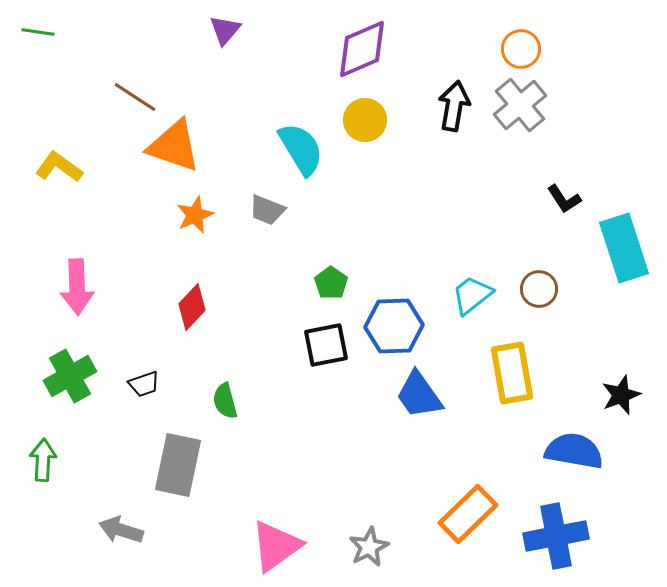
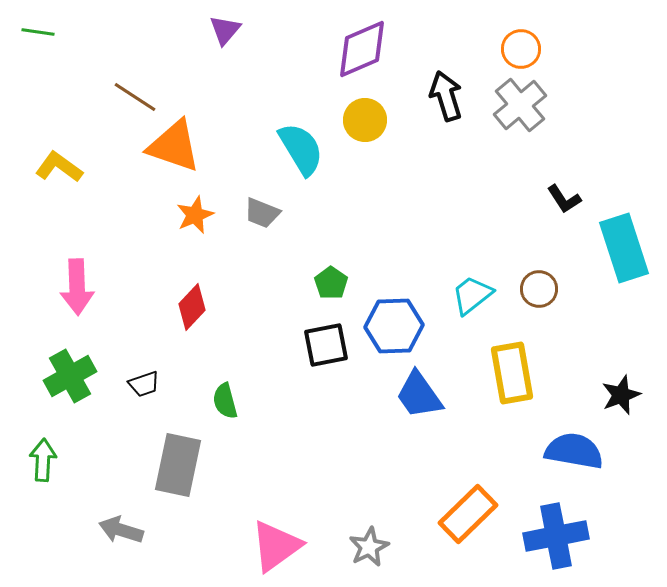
black arrow: moved 8 px left, 10 px up; rotated 27 degrees counterclockwise
gray trapezoid: moved 5 px left, 3 px down
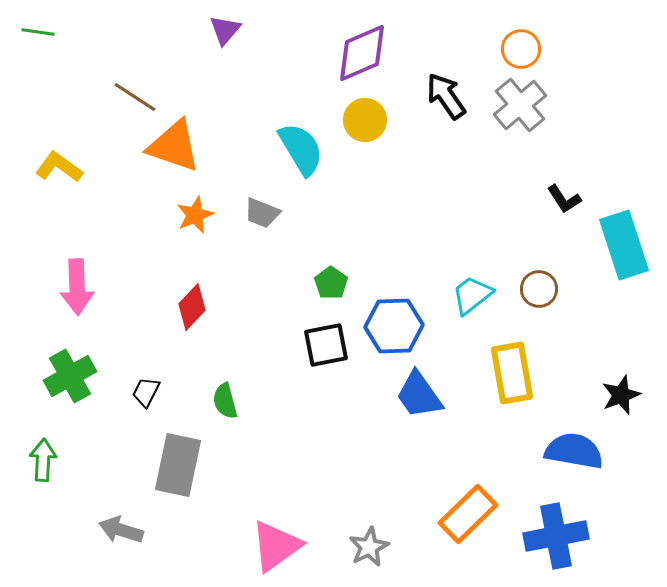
purple diamond: moved 4 px down
black arrow: rotated 18 degrees counterclockwise
cyan rectangle: moved 3 px up
black trapezoid: moved 2 px right, 8 px down; rotated 136 degrees clockwise
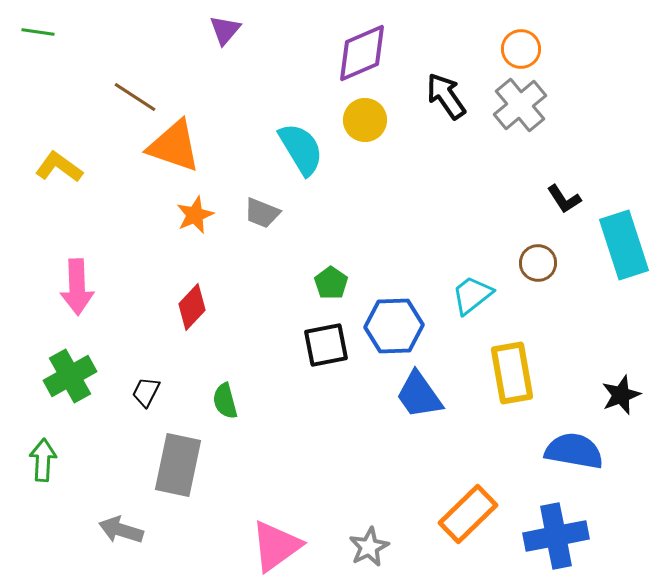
brown circle: moved 1 px left, 26 px up
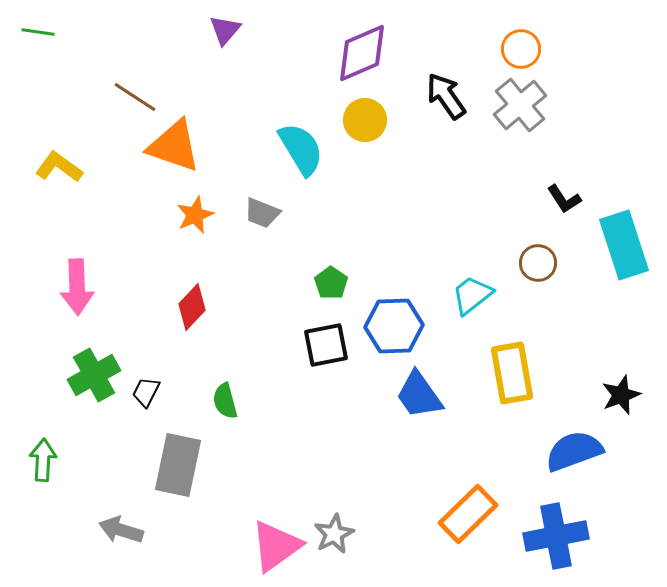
green cross: moved 24 px right, 1 px up
blue semicircle: rotated 30 degrees counterclockwise
gray star: moved 35 px left, 13 px up
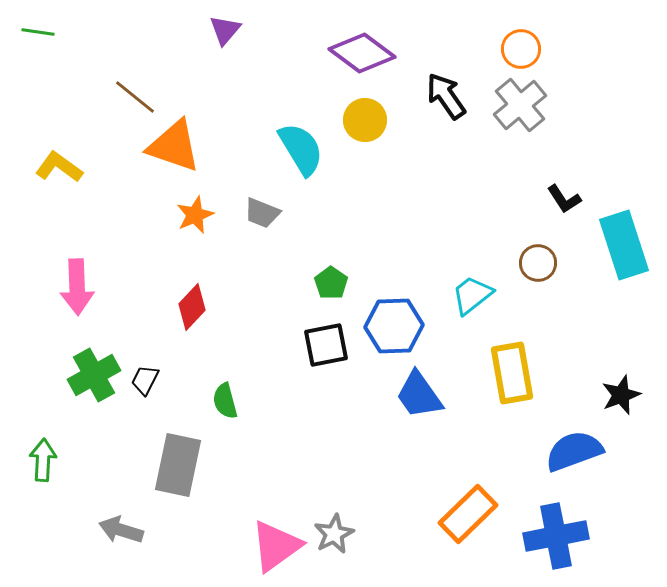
purple diamond: rotated 60 degrees clockwise
brown line: rotated 6 degrees clockwise
black trapezoid: moved 1 px left, 12 px up
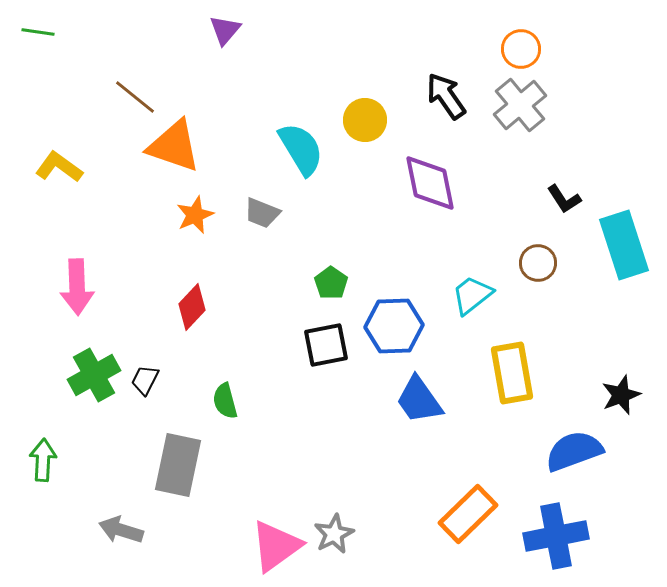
purple diamond: moved 68 px right, 130 px down; rotated 42 degrees clockwise
blue trapezoid: moved 5 px down
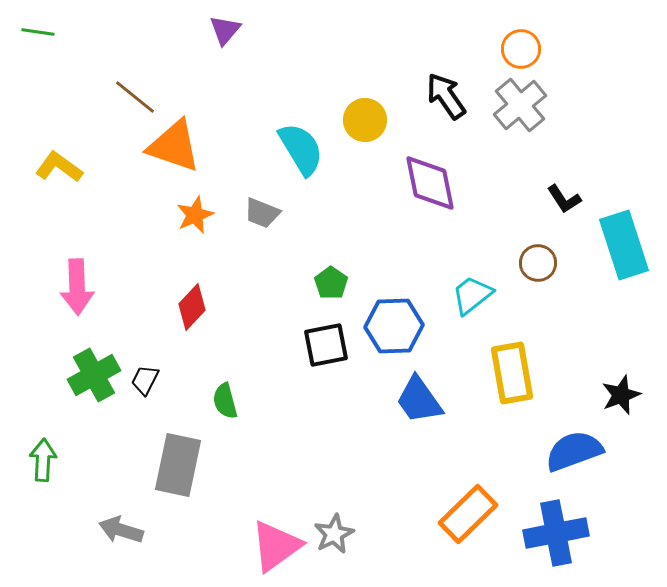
blue cross: moved 3 px up
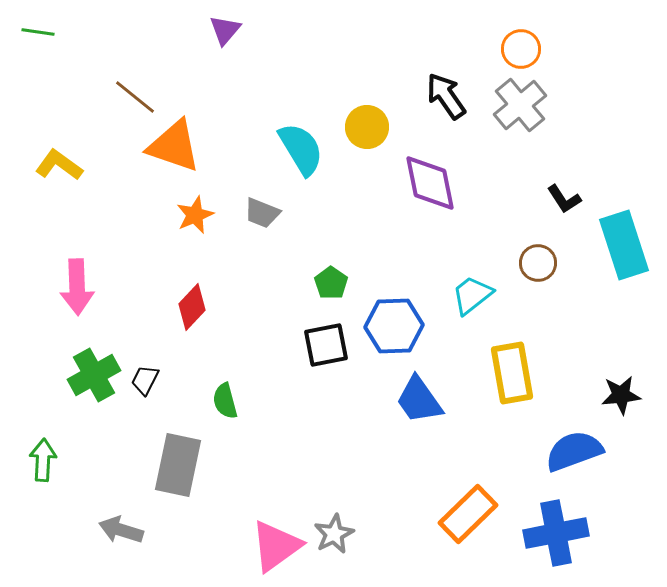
yellow circle: moved 2 px right, 7 px down
yellow L-shape: moved 2 px up
black star: rotated 15 degrees clockwise
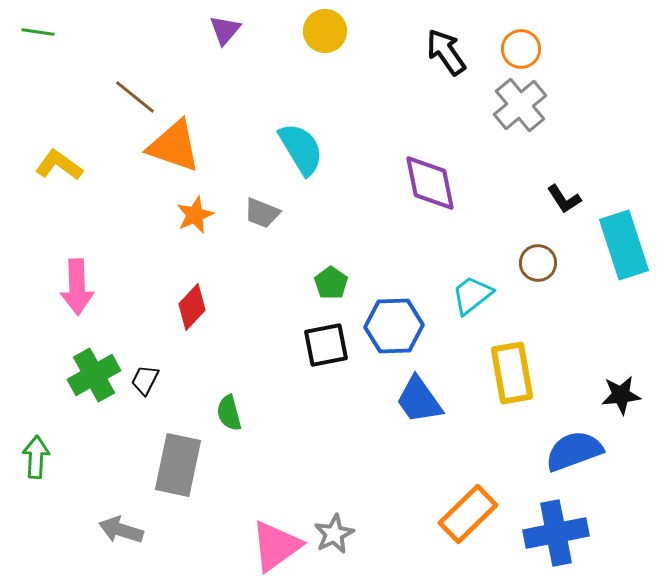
black arrow: moved 44 px up
yellow circle: moved 42 px left, 96 px up
green semicircle: moved 4 px right, 12 px down
green arrow: moved 7 px left, 3 px up
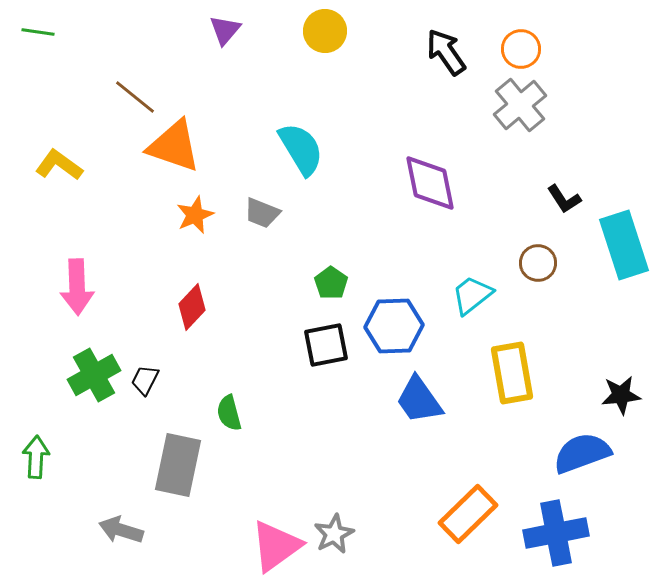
blue semicircle: moved 8 px right, 2 px down
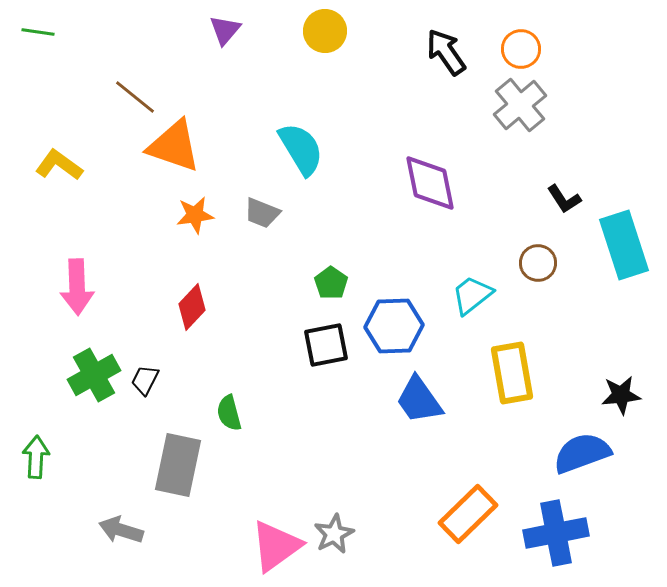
orange star: rotated 15 degrees clockwise
